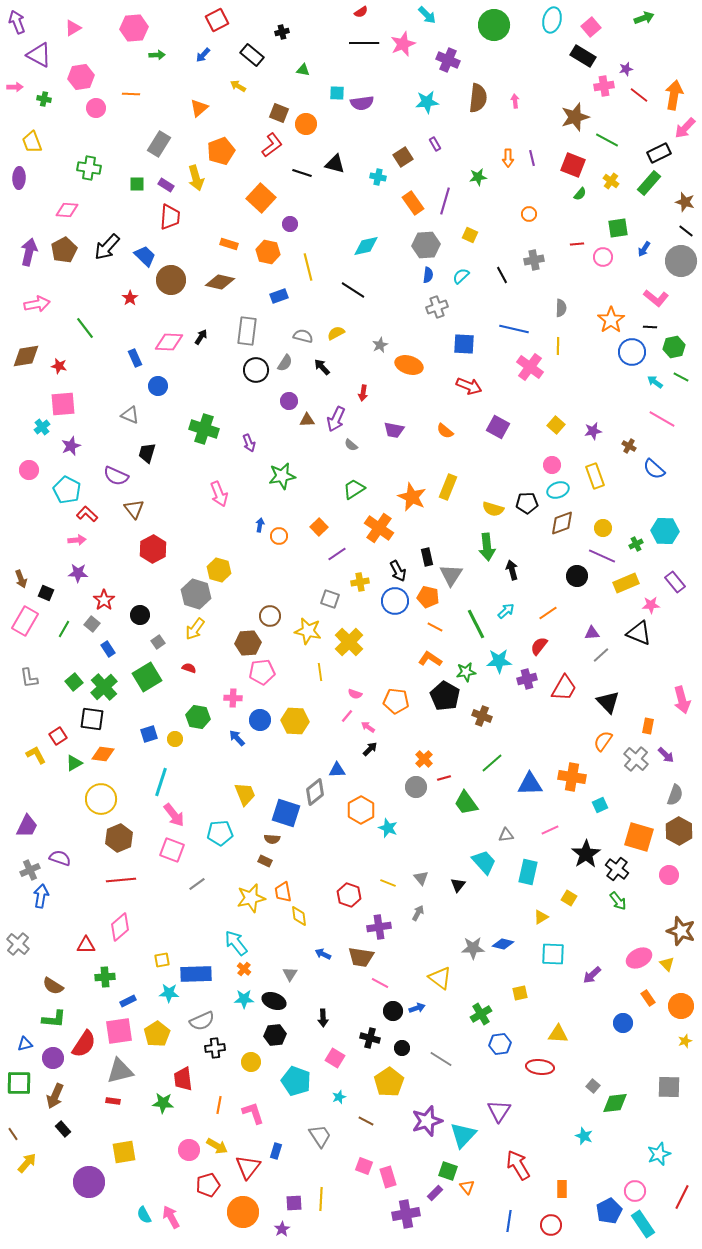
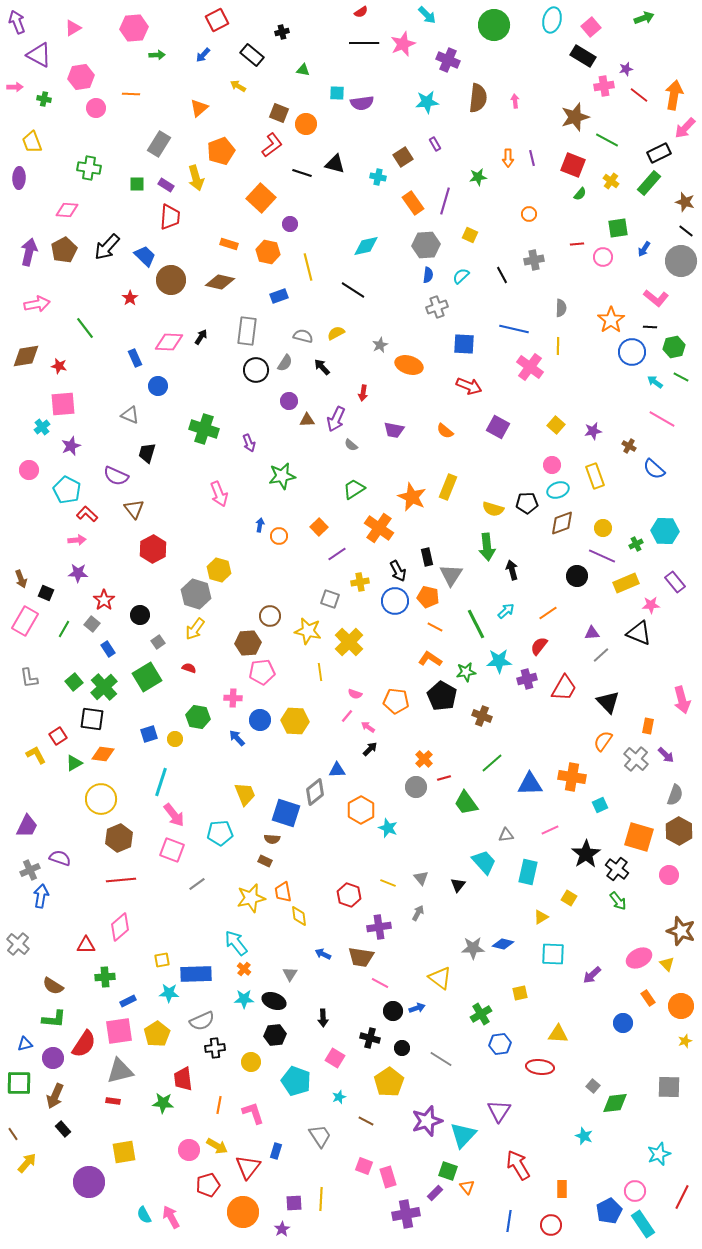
black pentagon at (445, 696): moved 3 px left
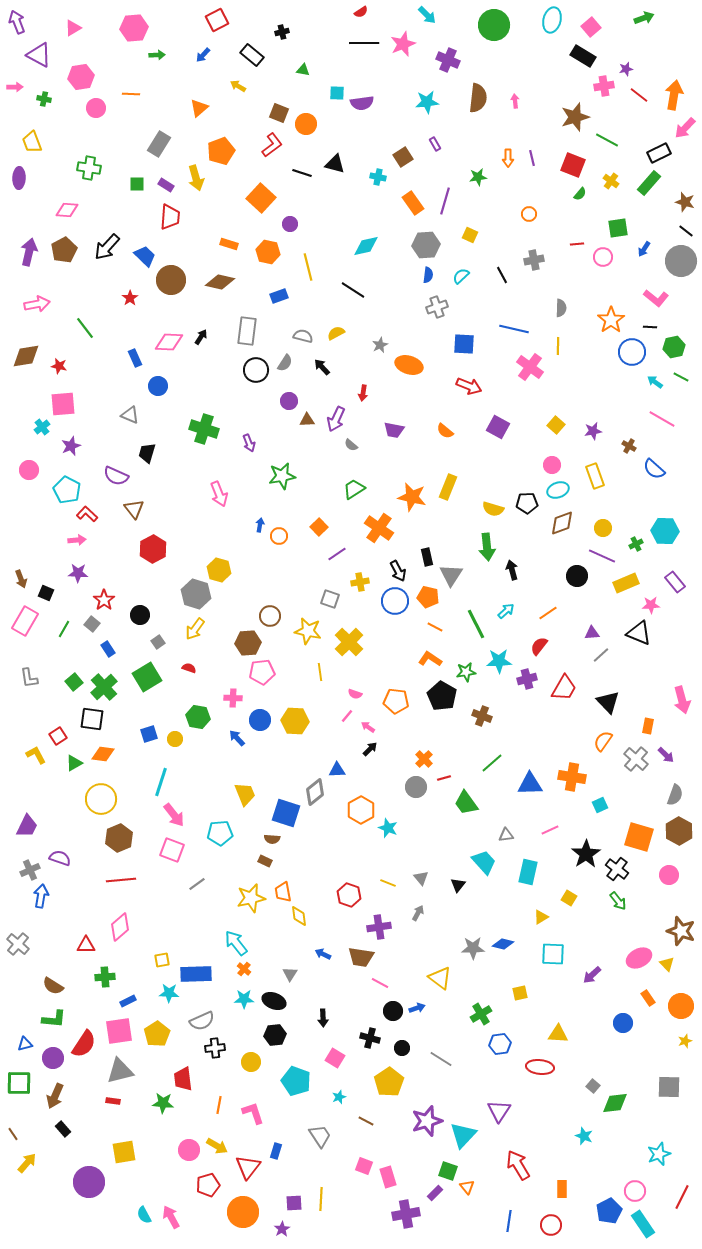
orange star at (412, 497): rotated 12 degrees counterclockwise
